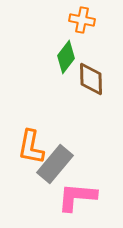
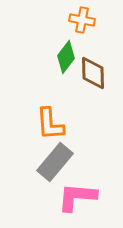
brown diamond: moved 2 px right, 6 px up
orange L-shape: moved 19 px right, 23 px up; rotated 15 degrees counterclockwise
gray rectangle: moved 2 px up
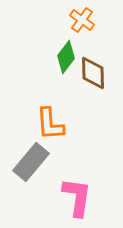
orange cross: rotated 25 degrees clockwise
gray rectangle: moved 24 px left
pink L-shape: rotated 93 degrees clockwise
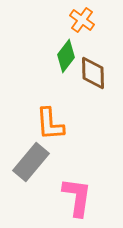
green diamond: moved 1 px up
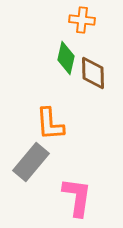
orange cross: rotated 30 degrees counterclockwise
green diamond: moved 2 px down; rotated 24 degrees counterclockwise
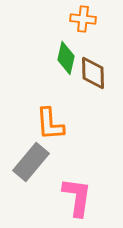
orange cross: moved 1 px right, 1 px up
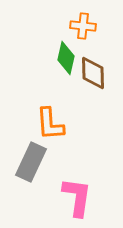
orange cross: moved 7 px down
gray rectangle: rotated 15 degrees counterclockwise
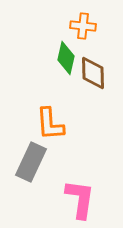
pink L-shape: moved 3 px right, 2 px down
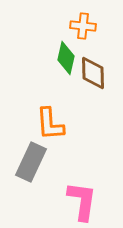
pink L-shape: moved 2 px right, 2 px down
